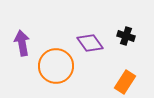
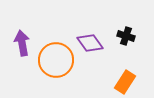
orange circle: moved 6 px up
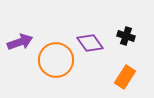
purple arrow: moved 2 px left, 1 px up; rotated 80 degrees clockwise
orange rectangle: moved 5 px up
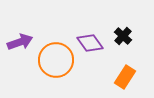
black cross: moved 3 px left; rotated 24 degrees clockwise
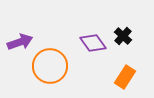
purple diamond: moved 3 px right
orange circle: moved 6 px left, 6 px down
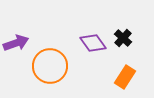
black cross: moved 2 px down
purple arrow: moved 4 px left, 1 px down
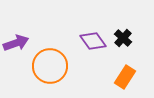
purple diamond: moved 2 px up
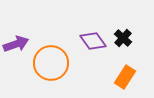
purple arrow: moved 1 px down
orange circle: moved 1 px right, 3 px up
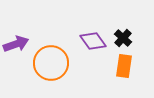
orange rectangle: moved 1 px left, 11 px up; rotated 25 degrees counterclockwise
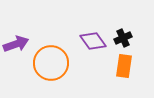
black cross: rotated 24 degrees clockwise
